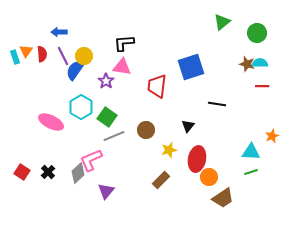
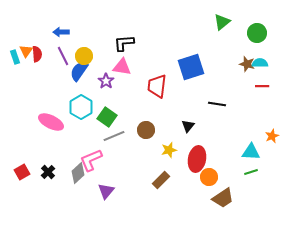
blue arrow: moved 2 px right
red semicircle: moved 5 px left
blue semicircle: moved 4 px right, 1 px down
red square: rotated 28 degrees clockwise
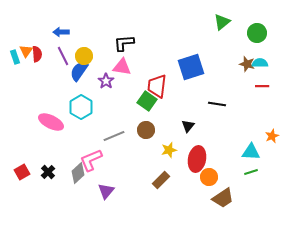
green square: moved 40 px right, 16 px up
